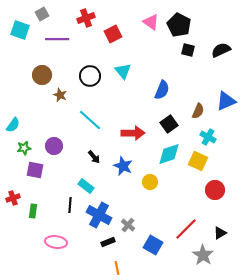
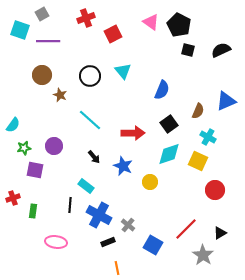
purple line at (57, 39): moved 9 px left, 2 px down
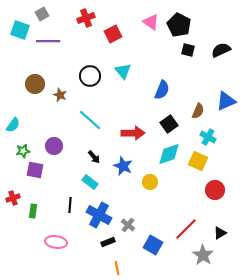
brown circle at (42, 75): moved 7 px left, 9 px down
green star at (24, 148): moved 1 px left, 3 px down
cyan rectangle at (86, 186): moved 4 px right, 4 px up
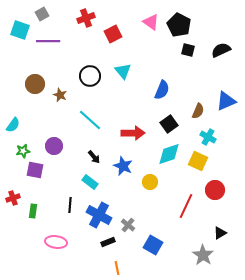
red line at (186, 229): moved 23 px up; rotated 20 degrees counterclockwise
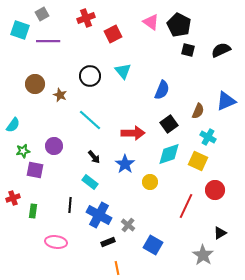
blue star at (123, 166): moved 2 px right, 2 px up; rotated 12 degrees clockwise
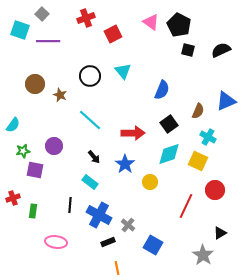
gray square at (42, 14): rotated 16 degrees counterclockwise
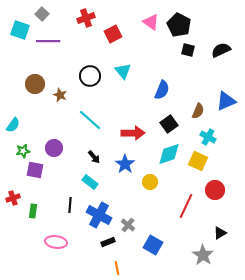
purple circle at (54, 146): moved 2 px down
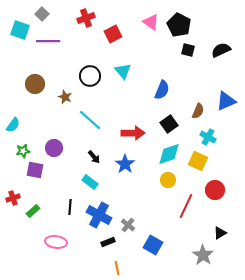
brown star at (60, 95): moved 5 px right, 2 px down
yellow circle at (150, 182): moved 18 px right, 2 px up
black line at (70, 205): moved 2 px down
green rectangle at (33, 211): rotated 40 degrees clockwise
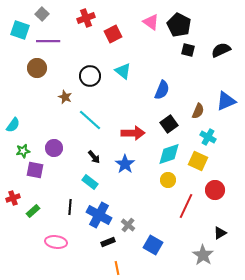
cyan triangle at (123, 71): rotated 12 degrees counterclockwise
brown circle at (35, 84): moved 2 px right, 16 px up
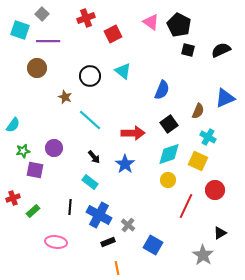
blue triangle at (226, 101): moved 1 px left, 3 px up
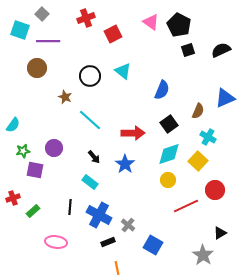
black square at (188, 50): rotated 32 degrees counterclockwise
yellow square at (198, 161): rotated 18 degrees clockwise
red line at (186, 206): rotated 40 degrees clockwise
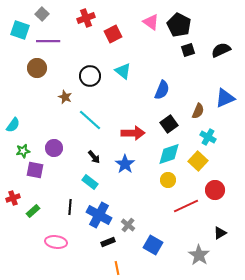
gray star at (203, 255): moved 4 px left
